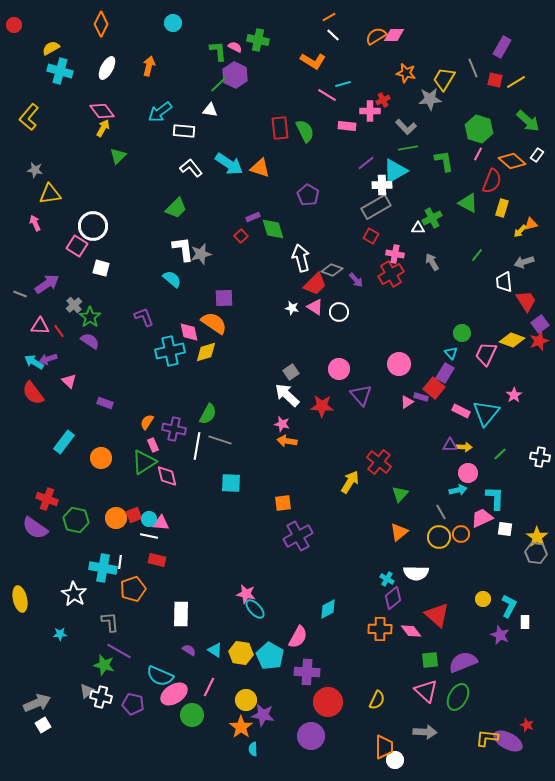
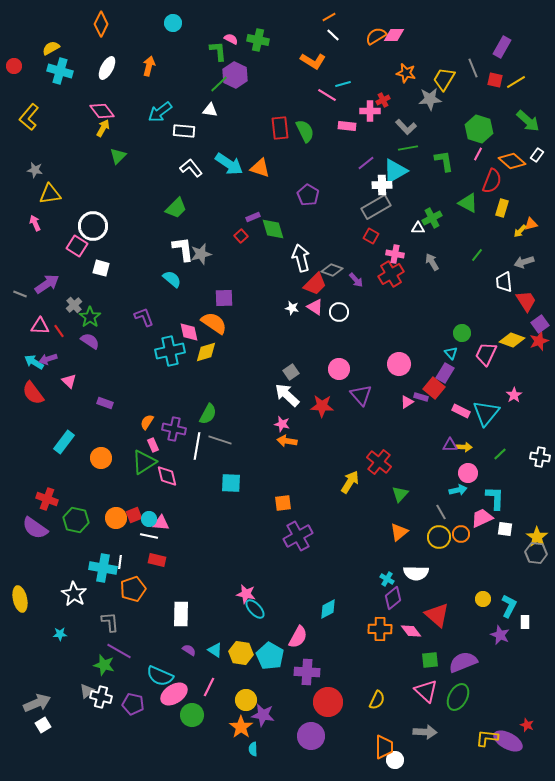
red circle at (14, 25): moved 41 px down
pink semicircle at (235, 47): moved 4 px left, 8 px up
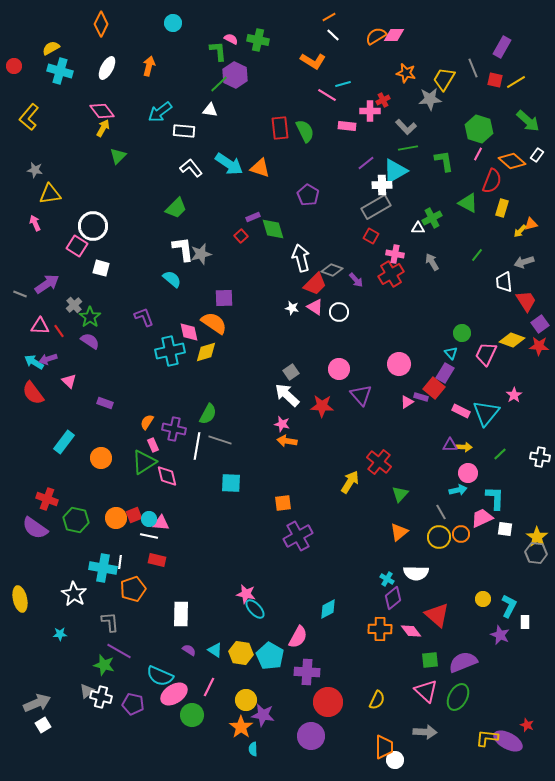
red star at (539, 341): moved 5 px down; rotated 24 degrees clockwise
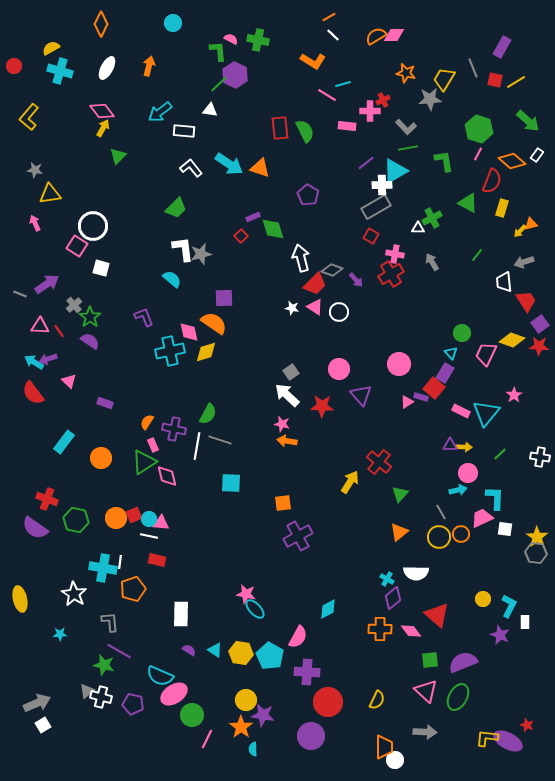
pink line at (209, 687): moved 2 px left, 52 px down
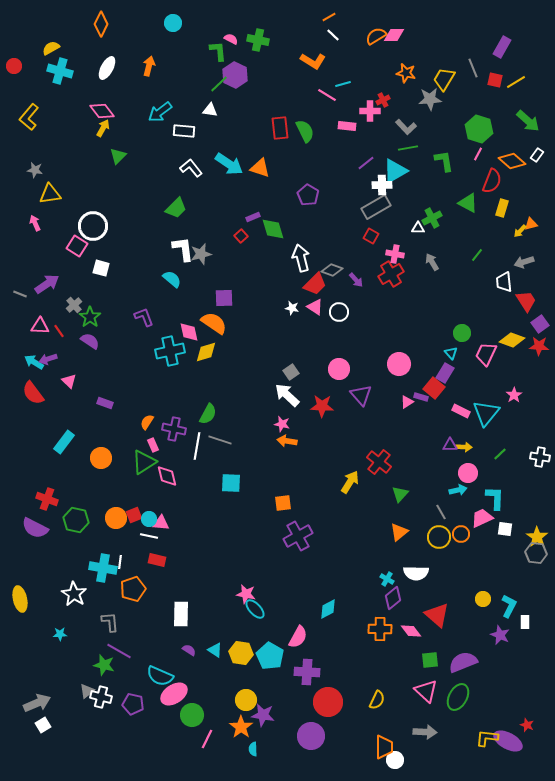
purple semicircle at (35, 528): rotated 8 degrees counterclockwise
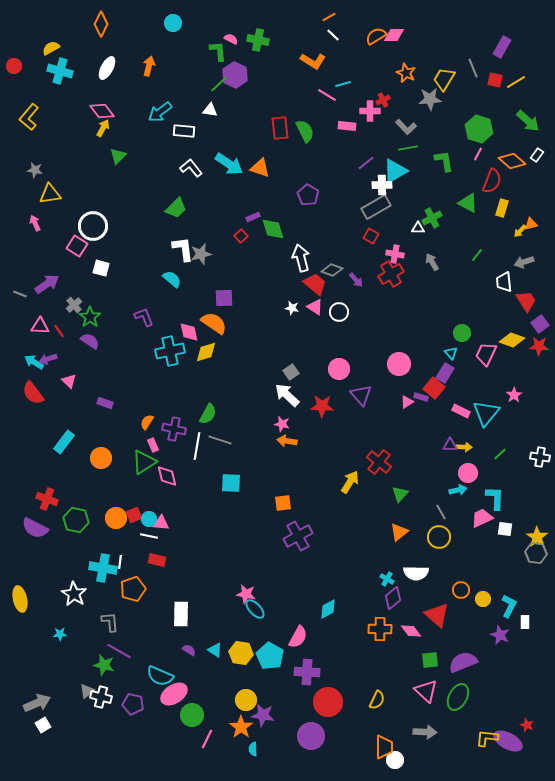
orange star at (406, 73): rotated 12 degrees clockwise
red trapezoid at (315, 284): rotated 95 degrees counterclockwise
orange circle at (461, 534): moved 56 px down
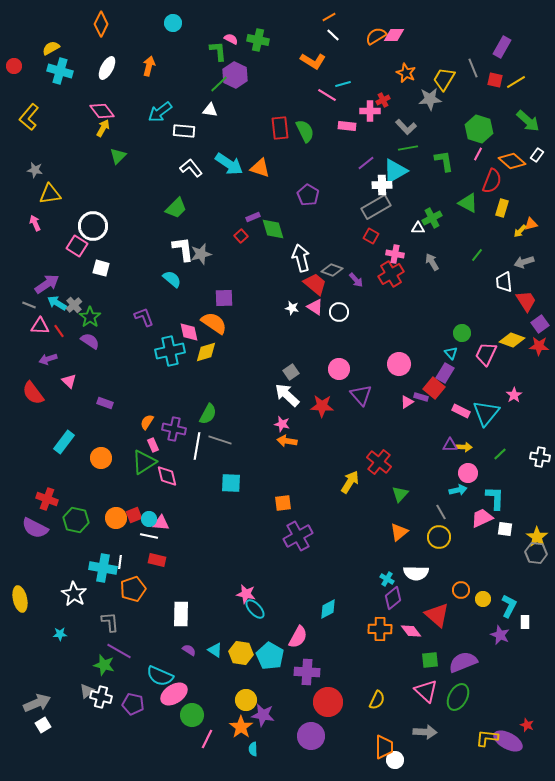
gray line at (20, 294): moved 9 px right, 11 px down
cyan arrow at (34, 362): moved 23 px right, 59 px up
